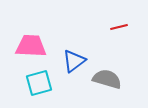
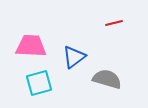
red line: moved 5 px left, 4 px up
blue triangle: moved 4 px up
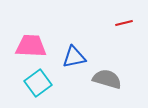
red line: moved 10 px right
blue triangle: rotated 25 degrees clockwise
cyan square: moved 1 px left; rotated 20 degrees counterclockwise
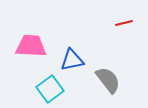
blue triangle: moved 2 px left, 3 px down
gray semicircle: moved 1 px right, 1 px down; rotated 36 degrees clockwise
cyan square: moved 12 px right, 6 px down
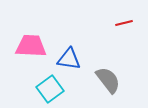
blue triangle: moved 3 px left, 1 px up; rotated 20 degrees clockwise
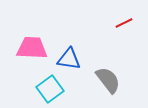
red line: rotated 12 degrees counterclockwise
pink trapezoid: moved 1 px right, 2 px down
